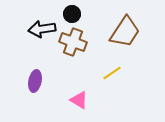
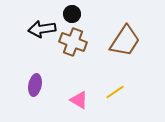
brown trapezoid: moved 9 px down
yellow line: moved 3 px right, 19 px down
purple ellipse: moved 4 px down
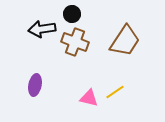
brown cross: moved 2 px right
pink triangle: moved 10 px right, 2 px up; rotated 18 degrees counterclockwise
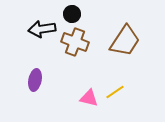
purple ellipse: moved 5 px up
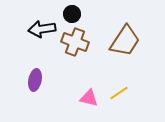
yellow line: moved 4 px right, 1 px down
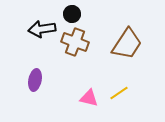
brown trapezoid: moved 2 px right, 3 px down
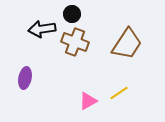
purple ellipse: moved 10 px left, 2 px up
pink triangle: moved 1 px left, 3 px down; rotated 42 degrees counterclockwise
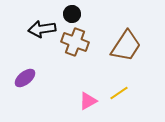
brown trapezoid: moved 1 px left, 2 px down
purple ellipse: rotated 40 degrees clockwise
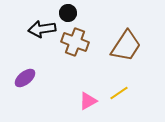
black circle: moved 4 px left, 1 px up
